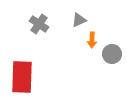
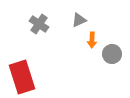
red rectangle: rotated 20 degrees counterclockwise
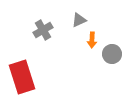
gray cross: moved 4 px right, 6 px down; rotated 24 degrees clockwise
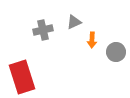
gray triangle: moved 5 px left, 2 px down
gray cross: rotated 18 degrees clockwise
gray circle: moved 4 px right, 2 px up
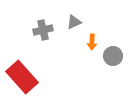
orange arrow: moved 2 px down
gray circle: moved 3 px left, 4 px down
red rectangle: rotated 24 degrees counterclockwise
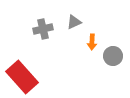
gray cross: moved 1 px up
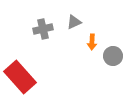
red rectangle: moved 2 px left
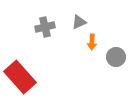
gray triangle: moved 5 px right
gray cross: moved 2 px right, 2 px up
gray circle: moved 3 px right, 1 px down
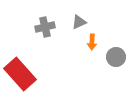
red rectangle: moved 3 px up
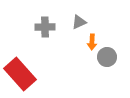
gray cross: rotated 12 degrees clockwise
gray circle: moved 9 px left
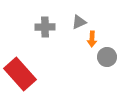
orange arrow: moved 3 px up
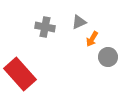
gray cross: rotated 12 degrees clockwise
orange arrow: rotated 28 degrees clockwise
gray circle: moved 1 px right
